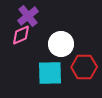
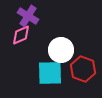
purple cross: rotated 20 degrees counterclockwise
white circle: moved 6 px down
red hexagon: moved 1 px left, 2 px down; rotated 20 degrees clockwise
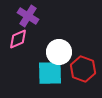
pink diamond: moved 3 px left, 4 px down
white circle: moved 2 px left, 2 px down
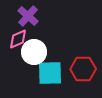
purple cross: rotated 10 degrees clockwise
white circle: moved 25 px left
red hexagon: rotated 20 degrees counterclockwise
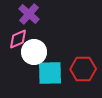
purple cross: moved 1 px right, 2 px up
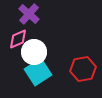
red hexagon: rotated 10 degrees counterclockwise
cyan square: moved 12 px left, 1 px up; rotated 32 degrees counterclockwise
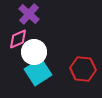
red hexagon: rotated 15 degrees clockwise
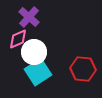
purple cross: moved 3 px down
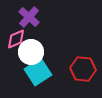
pink diamond: moved 2 px left
white circle: moved 3 px left
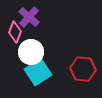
pink diamond: moved 1 px left, 7 px up; rotated 45 degrees counterclockwise
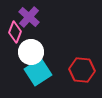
red hexagon: moved 1 px left, 1 px down
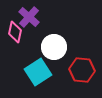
pink diamond: rotated 10 degrees counterclockwise
white circle: moved 23 px right, 5 px up
